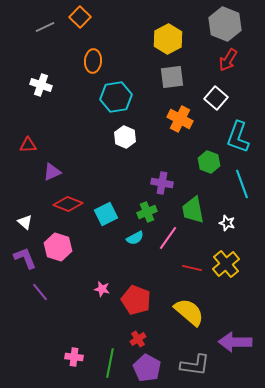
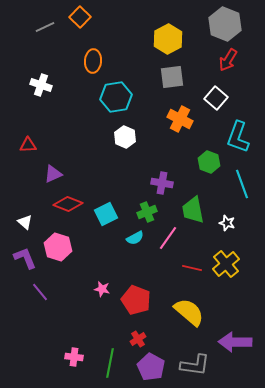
purple triangle: moved 1 px right, 2 px down
purple pentagon: moved 4 px right, 1 px up
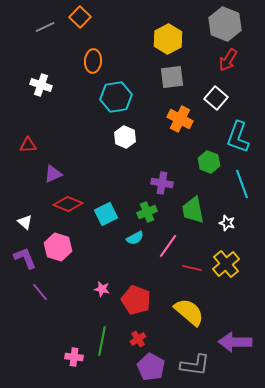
pink line: moved 8 px down
green line: moved 8 px left, 22 px up
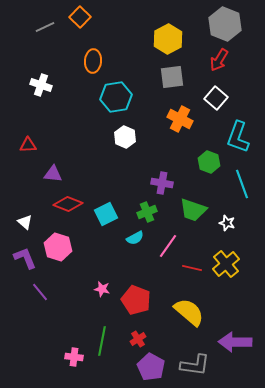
red arrow: moved 9 px left
purple triangle: rotated 30 degrees clockwise
green trapezoid: rotated 60 degrees counterclockwise
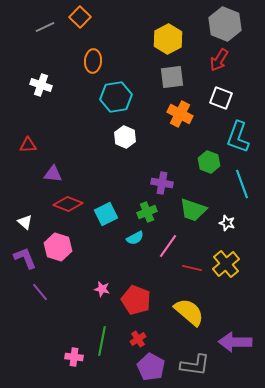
white square: moved 5 px right; rotated 20 degrees counterclockwise
orange cross: moved 5 px up
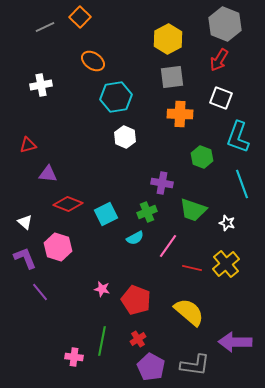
orange ellipse: rotated 60 degrees counterclockwise
white cross: rotated 30 degrees counterclockwise
orange cross: rotated 25 degrees counterclockwise
red triangle: rotated 12 degrees counterclockwise
green hexagon: moved 7 px left, 5 px up
purple triangle: moved 5 px left
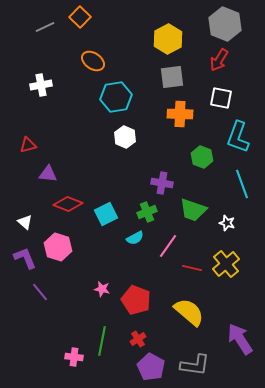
white square: rotated 10 degrees counterclockwise
purple arrow: moved 5 px right, 3 px up; rotated 56 degrees clockwise
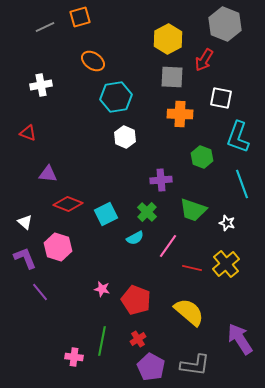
orange square: rotated 30 degrees clockwise
red arrow: moved 15 px left
gray square: rotated 10 degrees clockwise
red triangle: moved 12 px up; rotated 36 degrees clockwise
purple cross: moved 1 px left, 3 px up; rotated 15 degrees counterclockwise
green cross: rotated 24 degrees counterclockwise
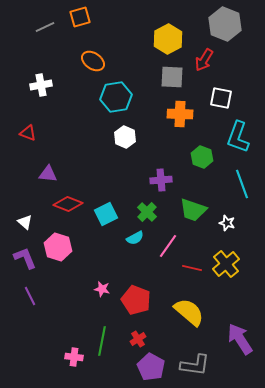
purple line: moved 10 px left, 4 px down; rotated 12 degrees clockwise
